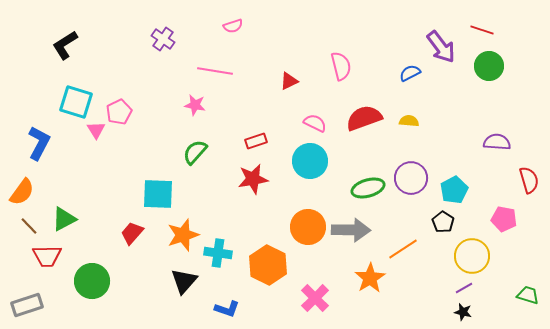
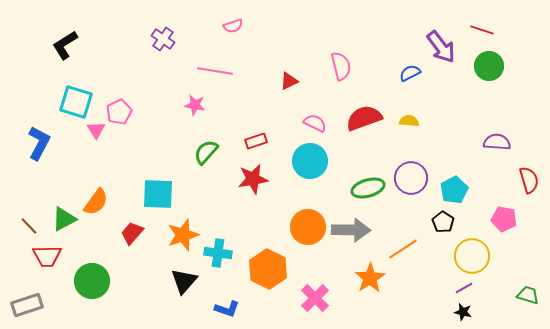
green semicircle at (195, 152): moved 11 px right
orange semicircle at (22, 192): moved 74 px right, 10 px down
orange hexagon at (268, 265): moved 4 px down
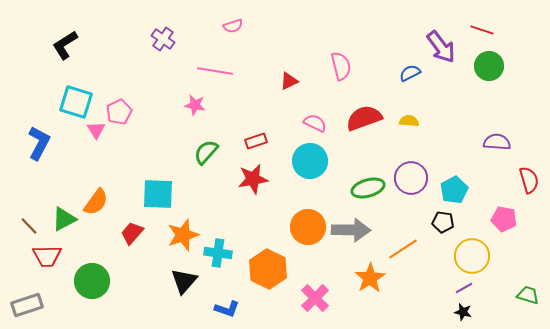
black pentagon at (443, 222): rotated 25 degrees counterclockwise
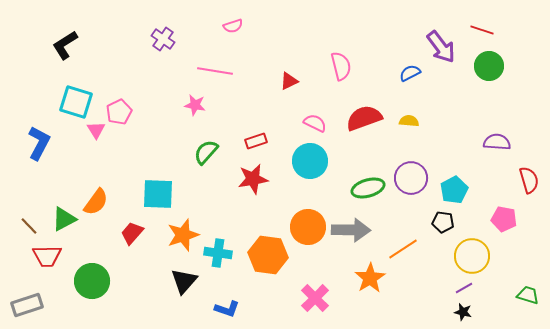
orange hexagon at (268, 269): moved 14 px up; rotated 18 degrees counterclockwise
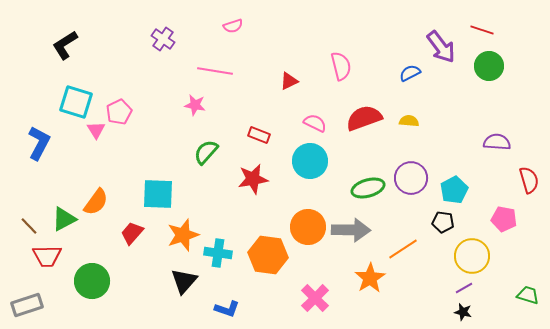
red rectangle at (256, 141): moved 3 px right, 6 px up; rotated 40 degrees clockwise
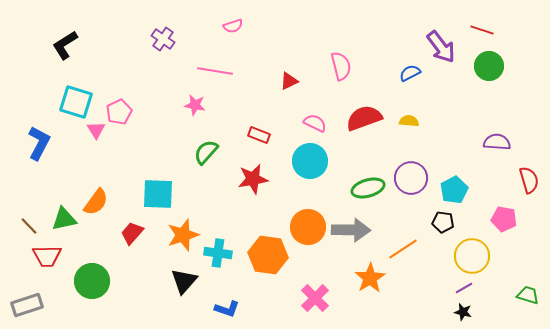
green triangle at (64, 219): rotated 16 degrees clockwise
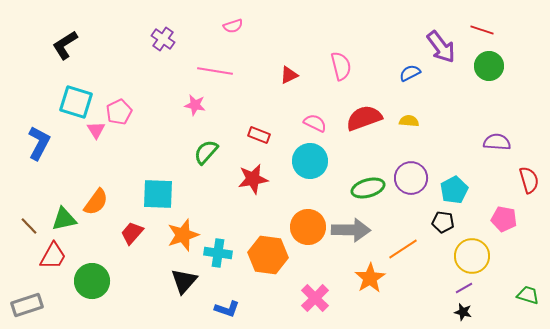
red triangle at (289, 81): moved 6 px up
red trapezoid at (47, 256): moved 6 px right; rotated 60 degrees counterclockwise
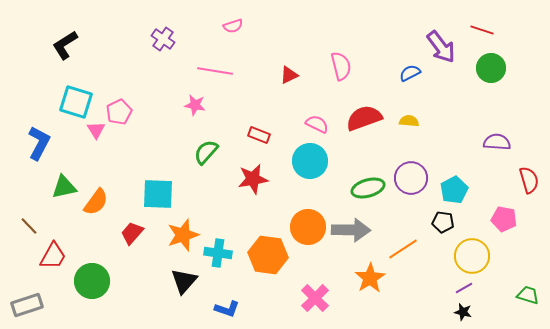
green circle at (489, 66): moved 2 px right, 2 px down
pink semicircle at (315, 123): moved 2 px right, 1 px down
green triangle at (64, 219): moved 32 px up
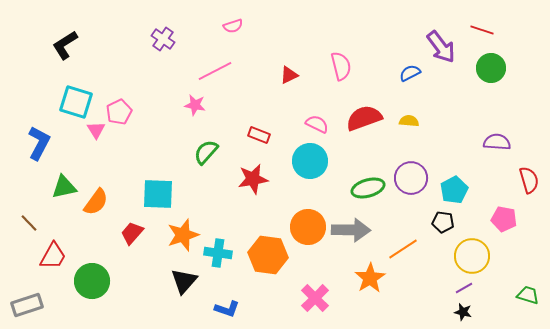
pink line at (215, 71): rotated 36 degrees counterclockwise
brown line at (29, 226): moved 3 px up
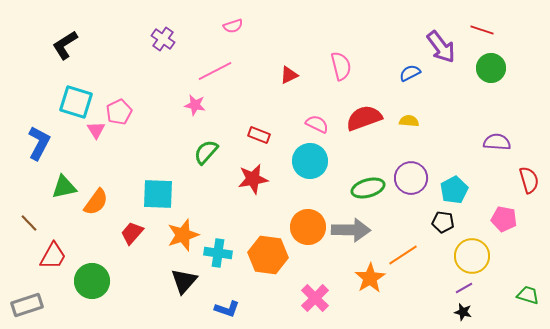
orange line at (403, 249): moved 6 px down
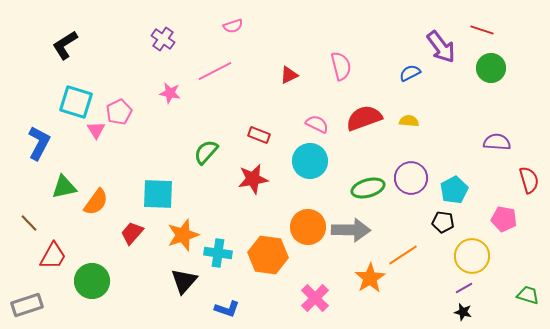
pink star at (195, 105): moved 25 px left, 12 px up
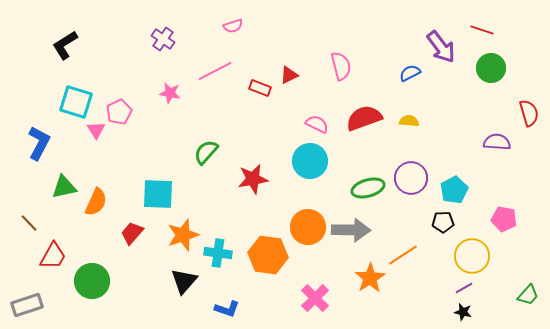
red rectangle at (259, 135): moved 1 px right, 47 px up
red semicircle at (529, 180): moved 67 px up
orange semicircle at (96, 202): rotated 12 degrees counterclockwise
black pentagon at (443, 222): rotated 10 degrees counterclockwise
green trapezoid at (528, 295): rotated 115 degrees clockwise
